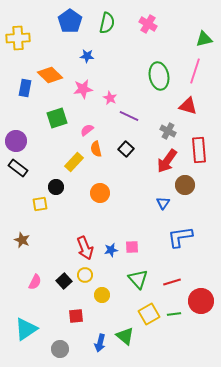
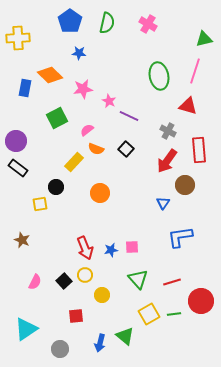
blue star at (87, 56): moved 8 px left, 3 px up
pink star at (110, 98): moved 1 px left, 3 px down
green square at (57, 118): rotated 10 degrees counterclockwise
orange semicircle at (96, 149): rotated 56 degrees counterclockwise
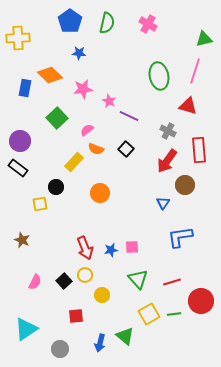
green square at (57, 118): rotated 15 degrees counterclockwise
purple circle at (16, 141): moved 4 px right
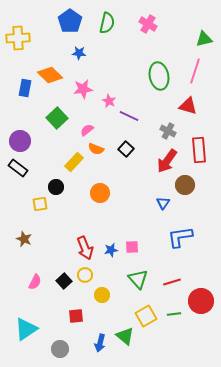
brown star at (22, 240): moved 2 px right, 1 px up
yellow square at (149, 314): moved 3 px left, 2 px down
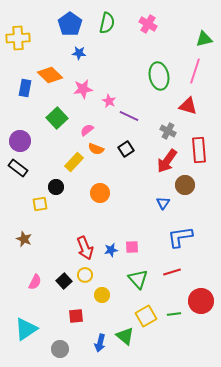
blue pentagon at (70, 21): moved 3 px down
black square at (126, 149): rotated 14 degrees clockwise
red line at (172, 282): moved 10 px up
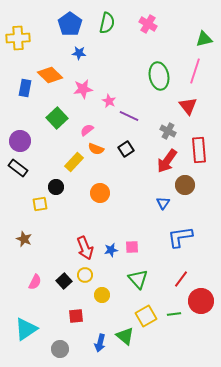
red triangle at (188, 106): rotated 36 degrees clockwise
red line at (172, 272): moved 9 px right, 7 px down; rotated 36 degrees counterclockwise
